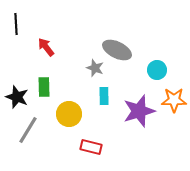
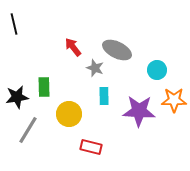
black line: moved 2 px left; rotated 10 degrees counterclockwise
red arrow: moved 27 px right
black star: rotated 30 degrees counterclockwise
purple star: rotated 20 degrees clockwise
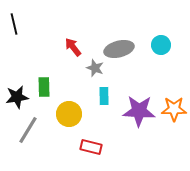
gray ellipse: moved 2 px right, 1 px up; rotated 40 degrees counterclockwise
cyan circle: moved 4 px right, 25 px up
orange star: moved 9 px down
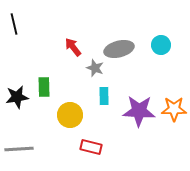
yellow circle: moved 1 px right, 1 px down
gray line: moved 9 px left, 19 px down; rotated 56 degrees clockwise
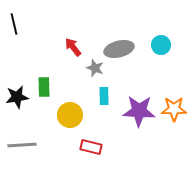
gray line: moved 3 px right, 4 px up
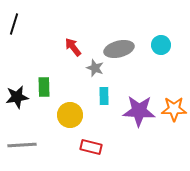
black line: rotated 30 degrees clockwise
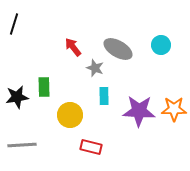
gray ellipse: moved 1 px left; rotated 44 degrees clockwise
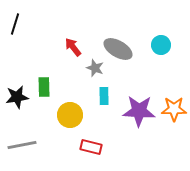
black line: moved 1 px right
gray line: rotated 8 degrees counterclockwise
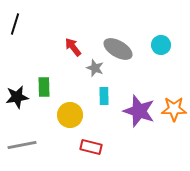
purple star: rotated 16 degrees clockwise
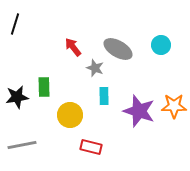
orange star: moved 3 px up
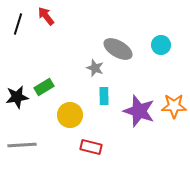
black line: moved 3 px right
red arrow: moved 27 px left, 31 px up
green rectangle: rotated 60 degrees clockwise
gray line: rotated 8 degrees clockwise
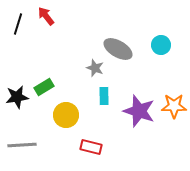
yellow circle: moved 4 px left
